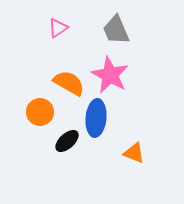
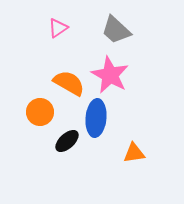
gray trapezoid: rotated 24 degrees counterclockwise
orange triangle: rotated 30 degrees counterclockwise
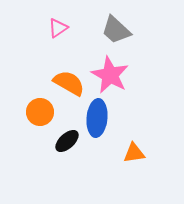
blue ellipse: moved 1 px right
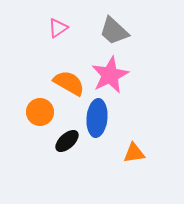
gray trapezoid: moved 2 px left, 1 px down
pink star: rotated 18 degrees clockwise
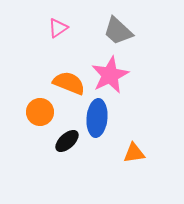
gray trapezoid: moved 4 px right
orange semicircle: rotated 8 degrees counterclockwise
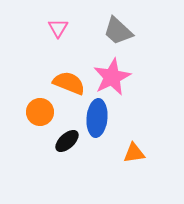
pink triangle: rotated 25 degrees counterclockwise
pink star: moved 2 px right, 2 px down
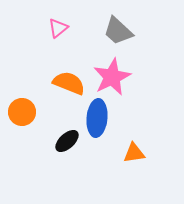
pink triangle: rotated 20 degrees clockwise
orange circle: moved 18 px left
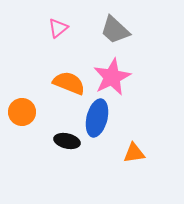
gray trapezoid: moved 3 px left, 1 px up
blue ellipse: rotated 9 degrees clockwise
black ellipse: rotated 55 degrees clockwise
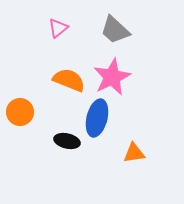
orange semicircle: moved 3 px up
orange circle: moved 2 px left
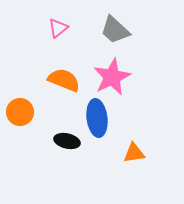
orange semicircle: moved 5 px left
blue ellipse: rotated 21 degrees counterclockwise
